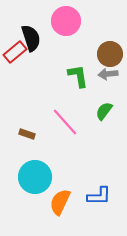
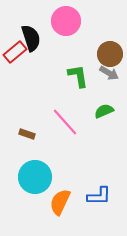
gray arrow: moved 1 px right, 1 px up; rotated 144 degrees counterclockwise
green semicircle: rotated 30 degrees clockwise
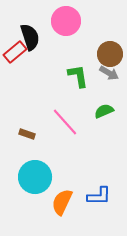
black semicircle: moved 1 px left, 1 px up
orange semicircle: moved 2 px right
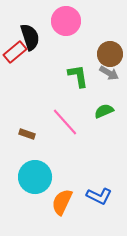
blue L-shape: rotated 25 degrees clockwise
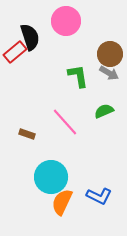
cyan circle: moved 16 px right
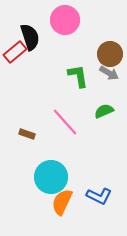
pink circle: moved 1 px left, 1 px up
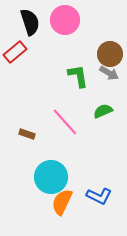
black semicircle: moved 15 px up
green semicircle: moved 1 px left
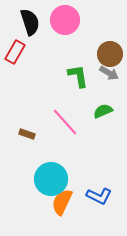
red rectangle: rotated 20 degrees counterclockwise
cyan circle: moved 2 px down
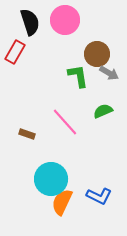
brown circle: moved 13 px left
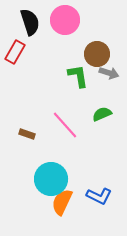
gray arrow: rotated 12 degrees counterclockwise
green semicircle: moved 1 px left, 3 px down
pink line: moved 3 px down
